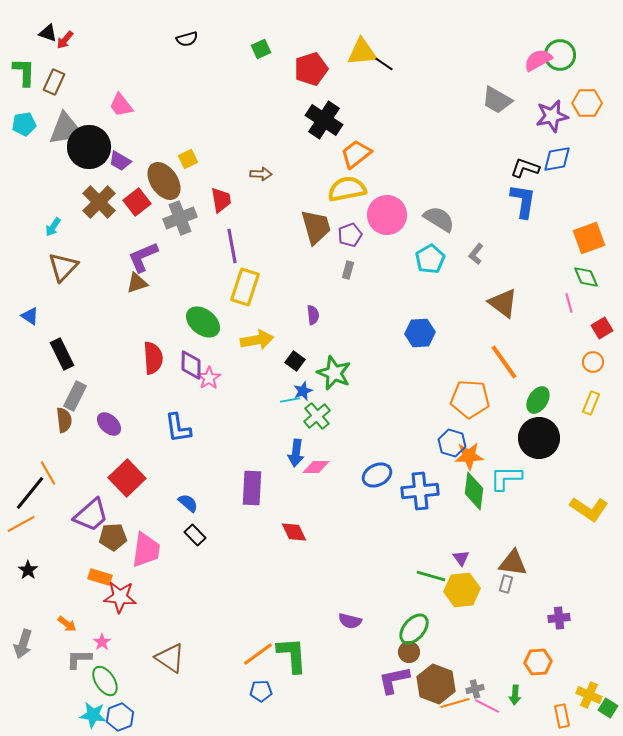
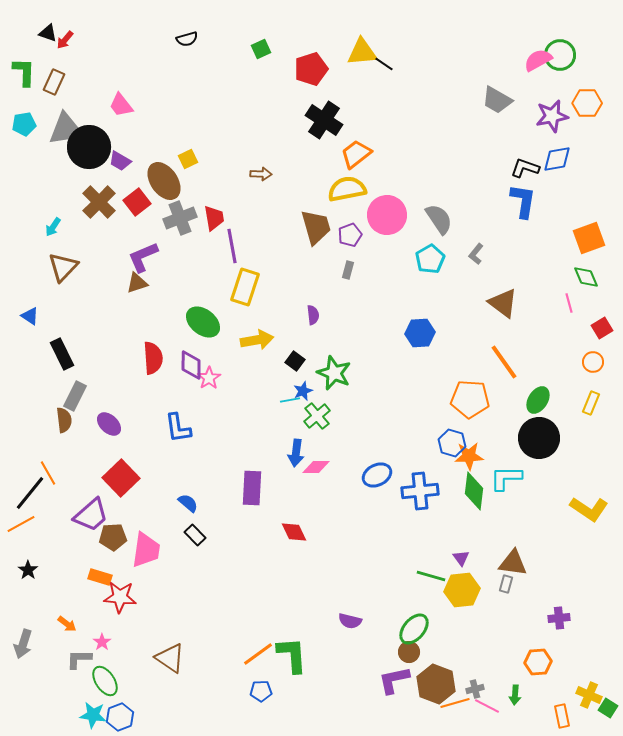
red trapezoid at (221, 200): moved 7 px left, 18 px down
gray semicircle at (439, 219): rotated 24 degrees clockwise
red square at (127, 478): moved 6 px left
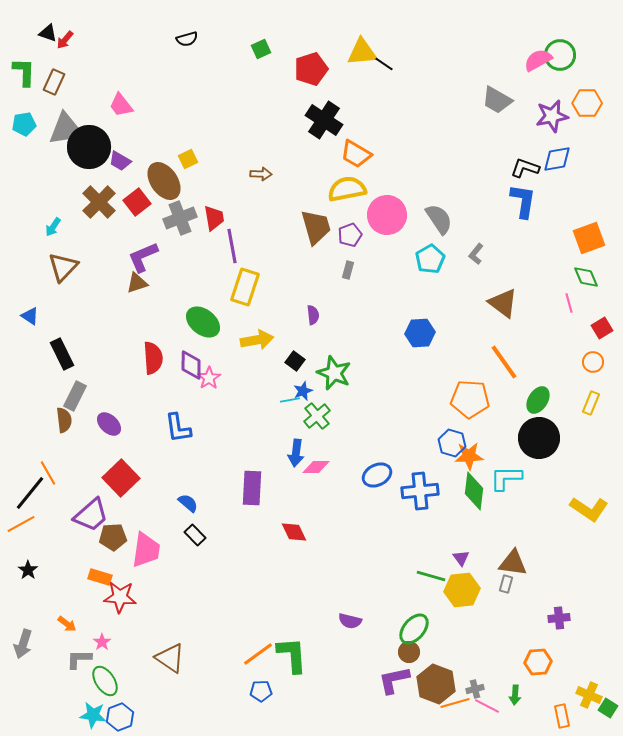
orange trapezoid at (356, 154): rotated 112 degrees counterclockwise
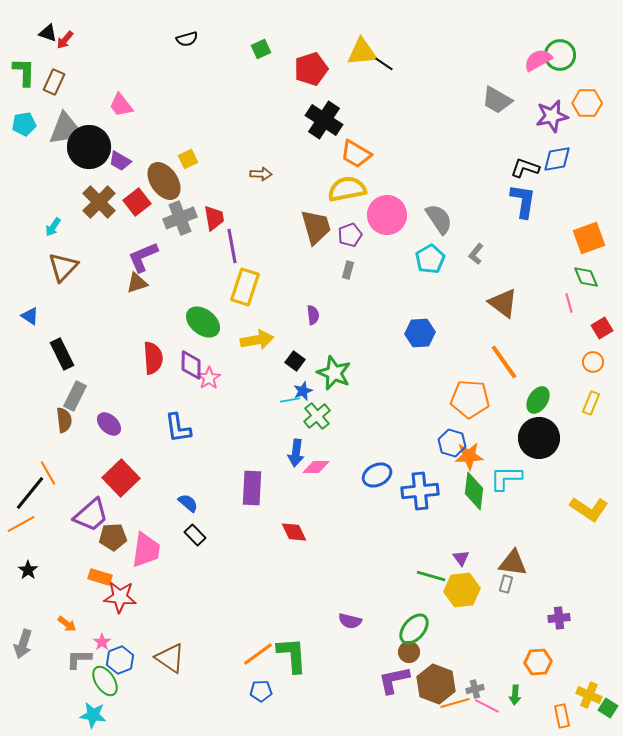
blue hexagon at (120, 717): moved 57 px up
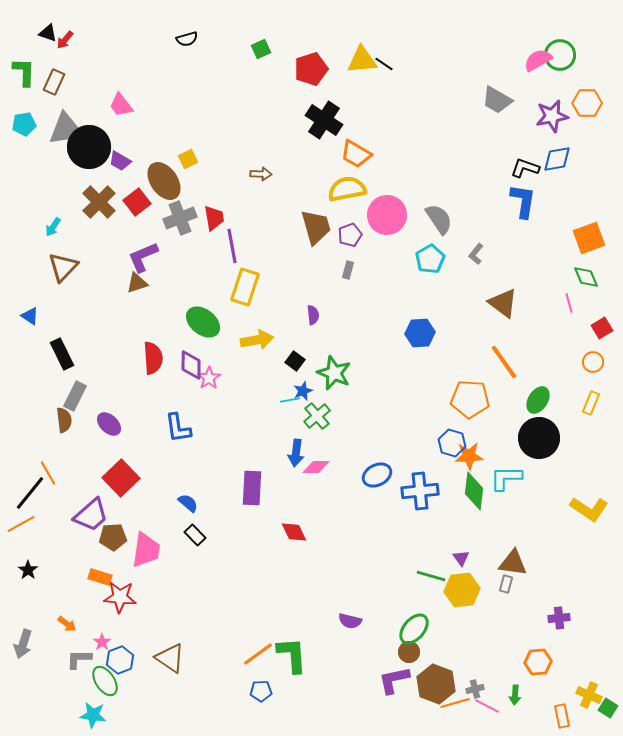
yellow triangle at (362, 52): moved 8 px down
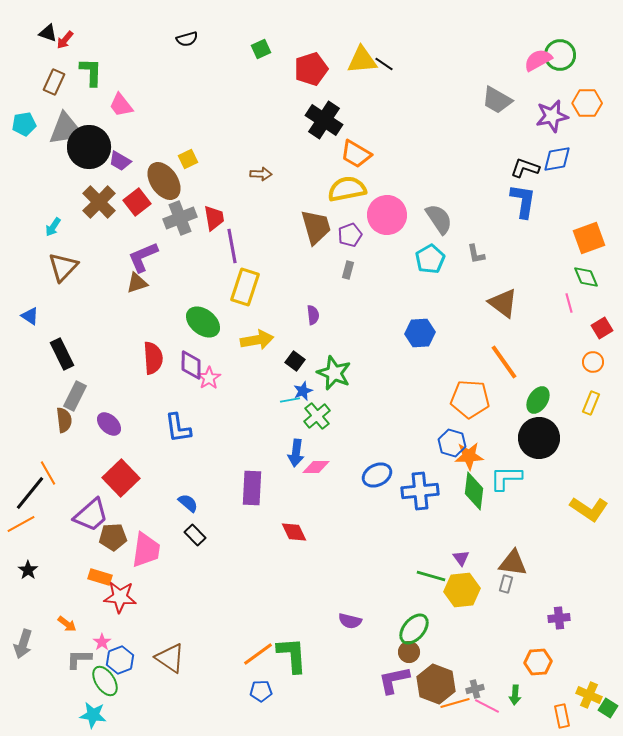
green L-shape at (24, 72): moved 67 px right
gray L-shape at (476, 254): rotated 50 degrees counterclockwise
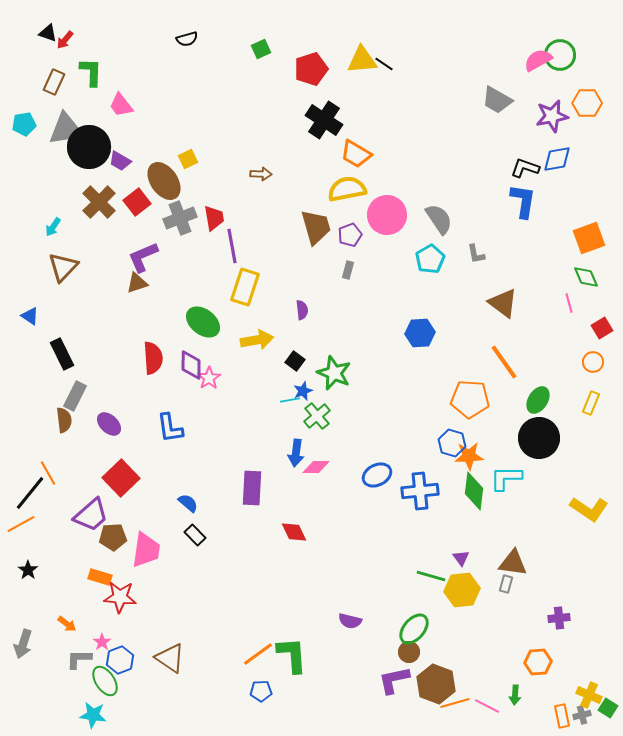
purple semicircle at (313, 315): moved 11 px left, 5 px up
blue L-shape at (178, 428): moved 8 px left
gray cross at (475, 689): moved 107 px right, 26 px down
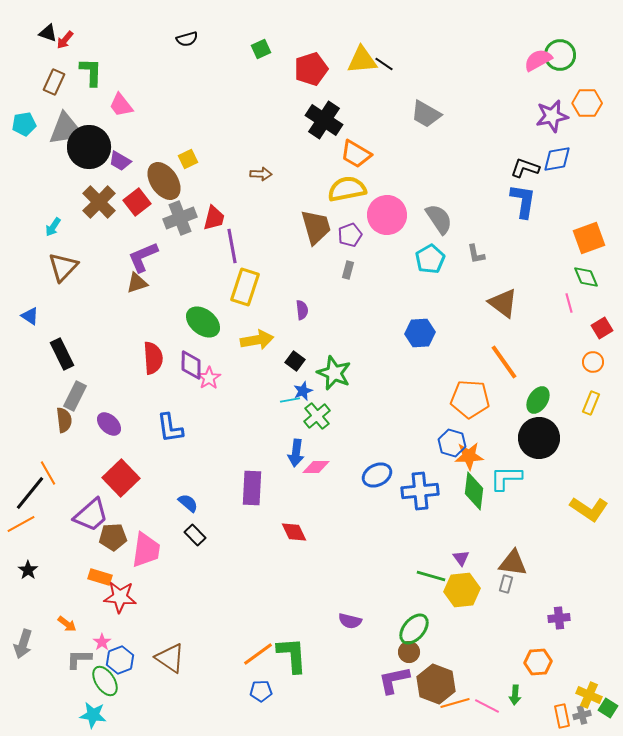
gray trapezoid at (497, 100): moved 71 px left, 14 px down
red trapezoid at (214, 218): rotated 24 degrees clockwise
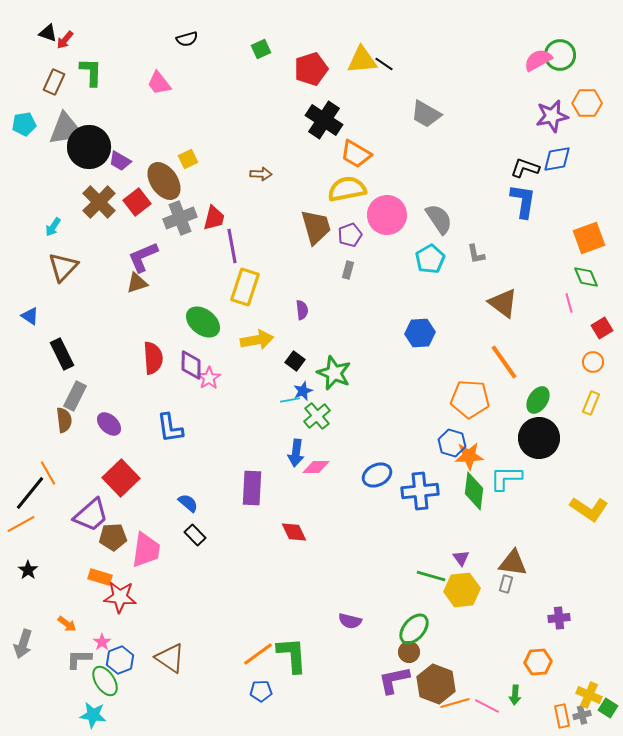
pink trapezoid at (121, 105): moved 38 px right, 22 px up
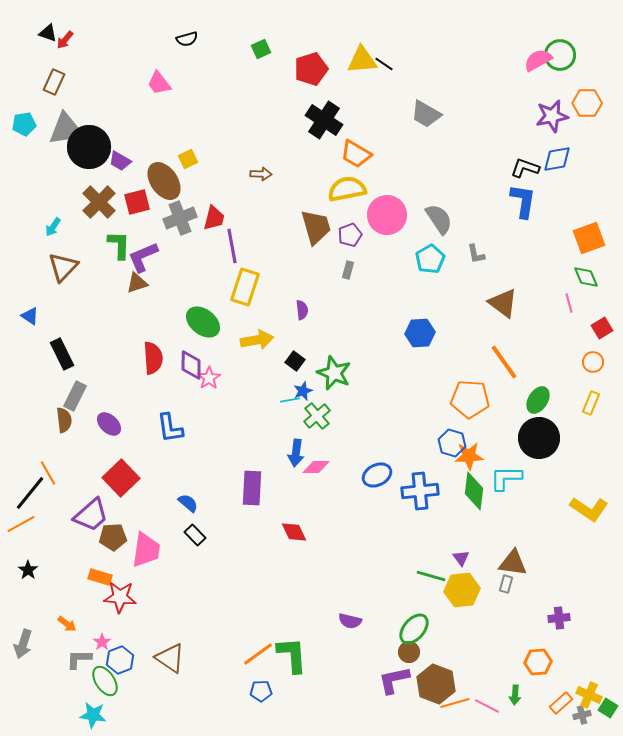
green L-shape at (91, 72): moved 28 px right, 173 px down
red square at (137, 202): rotated 24 degrees clockwise
orange rectangle at (562, 716): moved 1 px left, 13 px up; rotated 60 degrees clockwise
